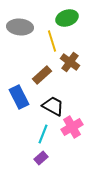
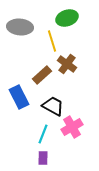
brown cross: moved 3 px left, 2 px down
purple rectangle: moved 2 px right; rotated 48 degrees counterclockwise
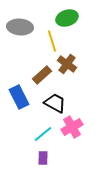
black trapezoid: moved 2 px right, 3 px up
cyan line: rotated 30 degrees clockwise
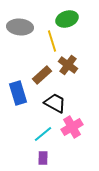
green ellipse: moved 1 px down
brown cross: moved 1 px right, 1 px down
blue rectangle: moved 1 px left, 4 px up; rotated 10 degrees clockwise
